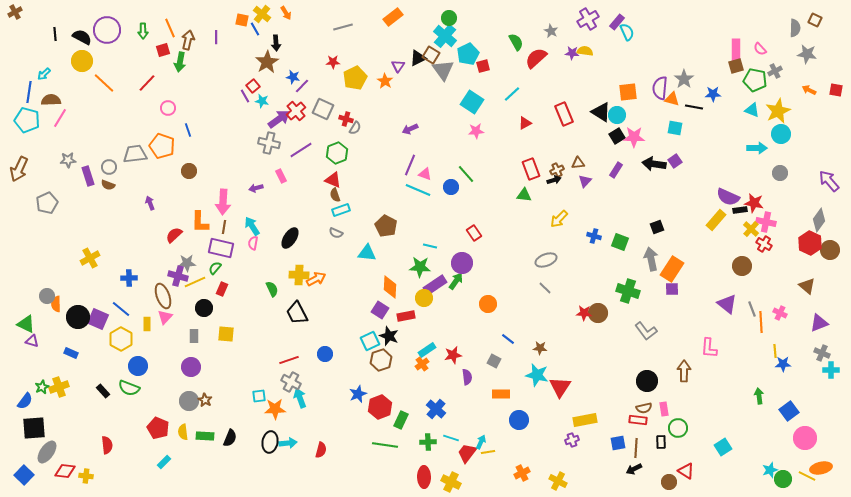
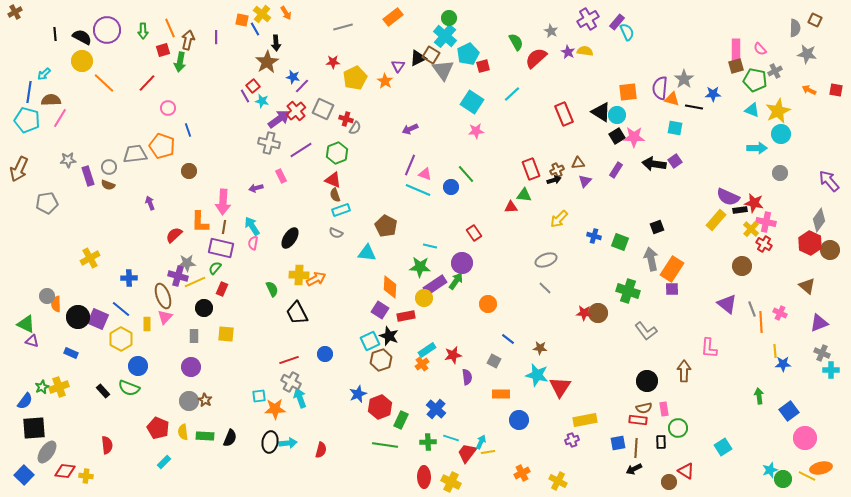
purple star at (572, 53): moved 4 px left, 1 px up; rotated 24 degrees clockwise
red triangle at (525, 123): moved 14 px left, 84 px down; rotated 24 degrees clockwise
gray pentagon at (47, 203): rotated 15 degrees clockwise
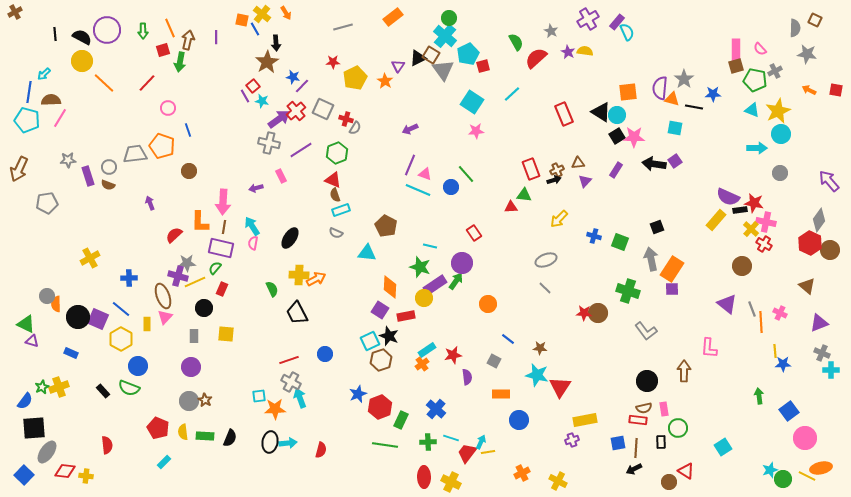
green star at (420, 267): rotated 15 degrees clockwise
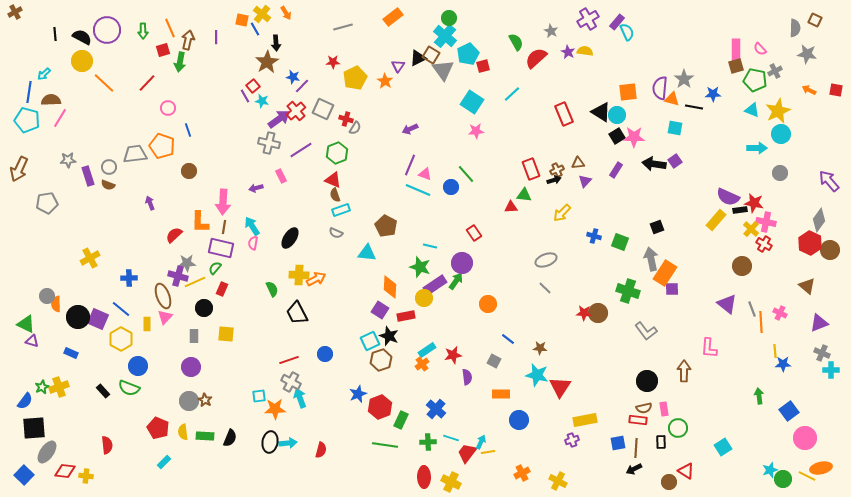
yellow arrow at (559, 219): moved 3 px right, 6 px up
orange rectangle at (672, 269): moved 7 px left, 4 px down
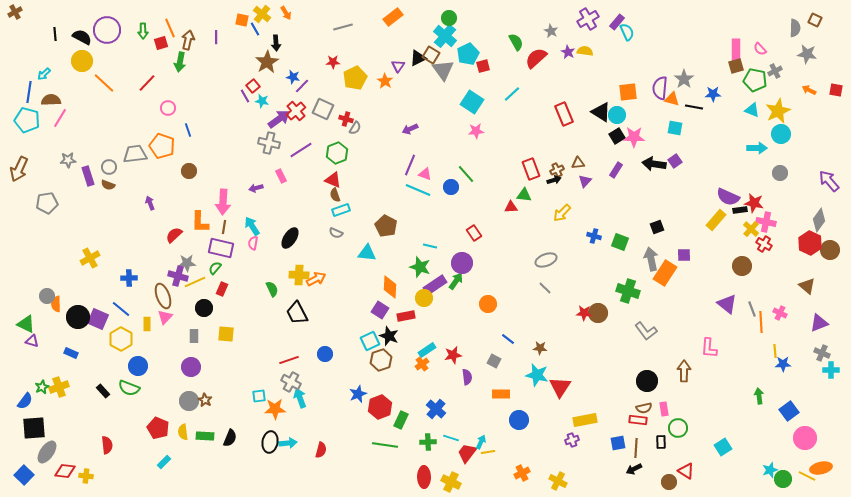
red square at (163, 50): moved 2 px left, 7 px up
purple square at (672, 289): moved 12 px right, 34 px up
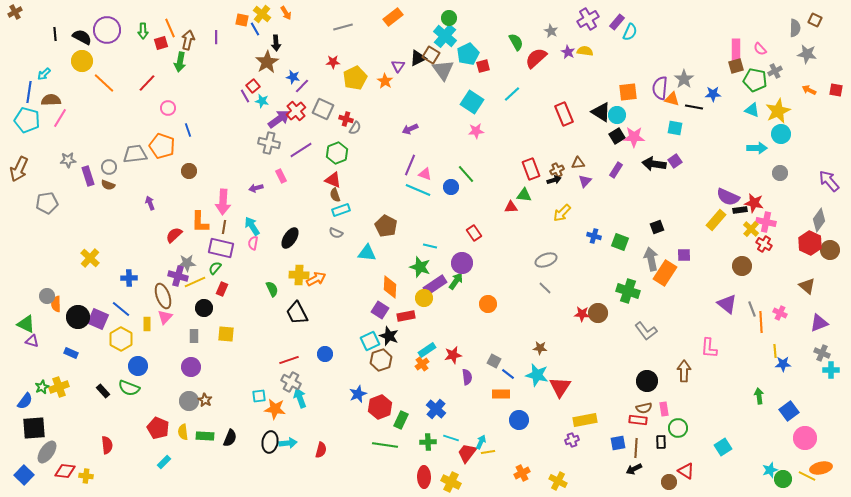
cyan semicircle at (627, 32): moved 3 px right; rotated 48 degrees clockwise
yellow cross at (90, 258): rotated 18 degrees counterclockwise
red star at (584, 313): moved 2 px left, 1 px down
blue line at (508, 339): moved 35 px down
orange star at (275, 409): rotated 10 degrees clockwise
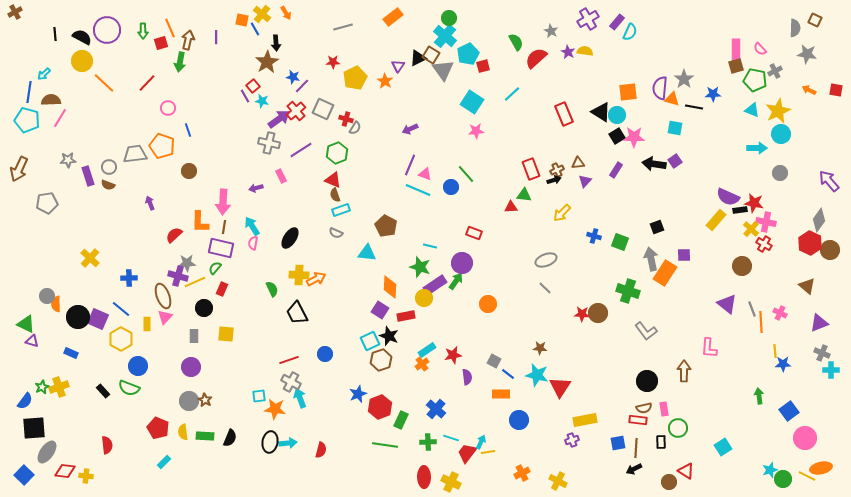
red rectangle at (474, 233): rotated 35 degrees counterclockwise
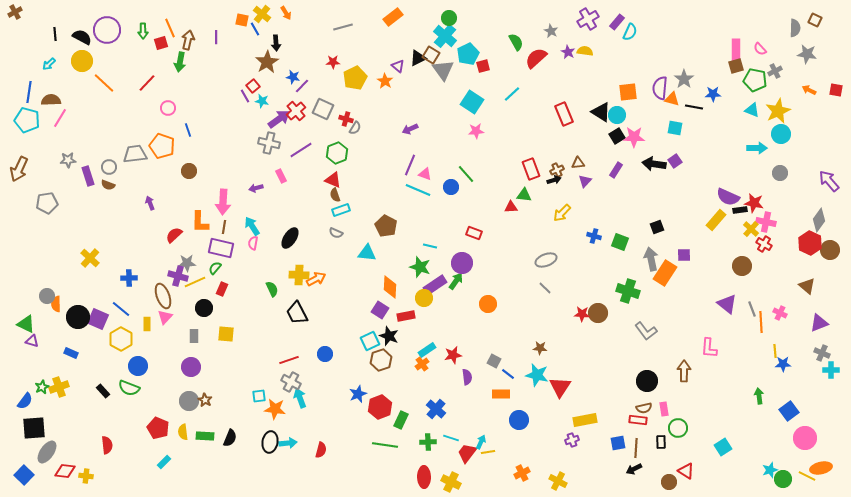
purple triangle at (398, 66): rotated 24 degrees counterclockwise
cyan arrow at (44, 74): moved 5 px right, 10 px up
